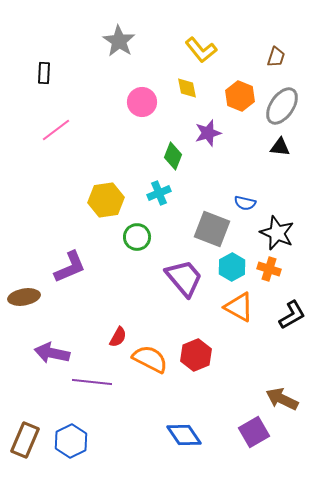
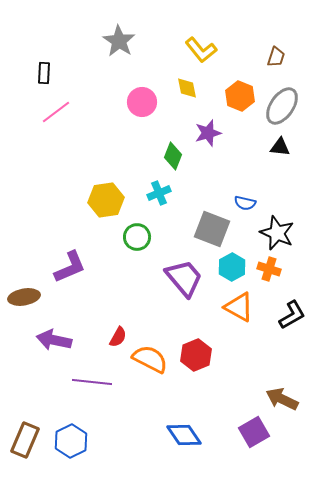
pink line: moved 18 px up
purple arrow: moved 2 px right, 13 px up
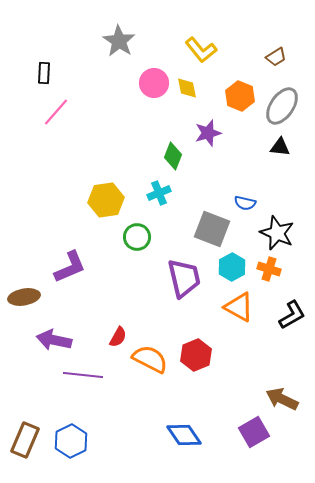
brown trapezoid: rotated 40 degrees clockwise
pink circle: moved 12 px right, 19 px up
pink line: rotated 12 degrees counterclockwise
purple trapezoid: rotated 27 degrees clockwise
purple line: moved 9 px left, 7 px up
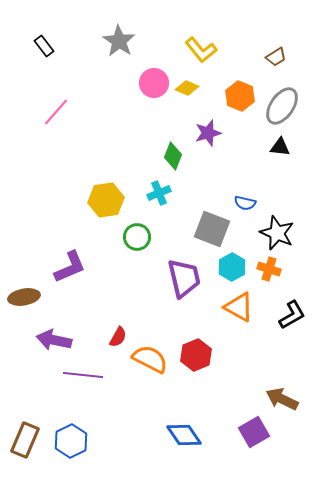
black rectangle: moved 27 px up; rotated 40 degrees counterclockwise
yellow diamond: rotated 55 degrees counterclockwise
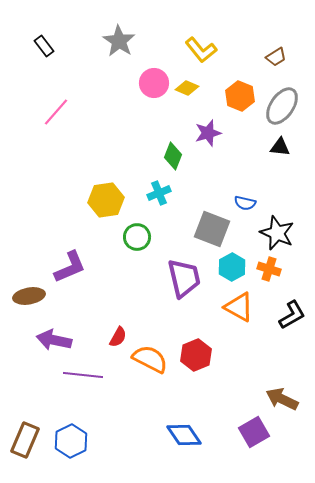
brown ellipse: moved 5 px right, 1 px up
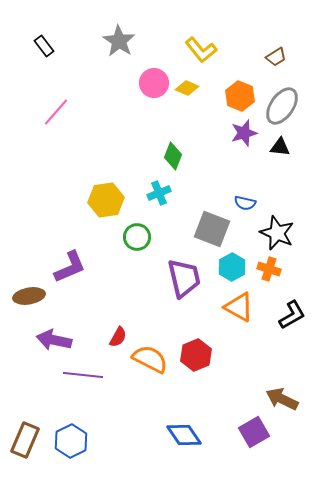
purple star: moved 36 px right
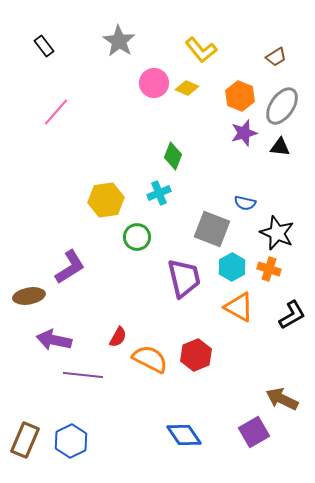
purple L-shape: rotated 9 degrees counterclockwise
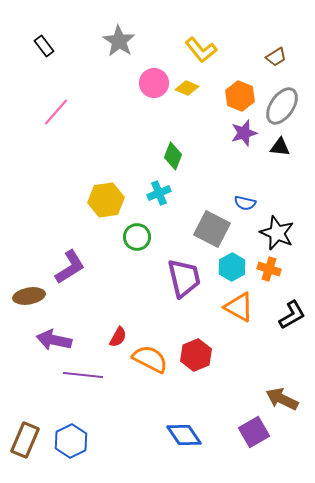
gray square: rotated 6 degrees clockwise
